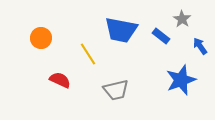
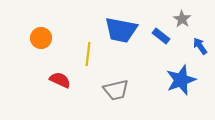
yellow line: rotated 40 degrees clockwise
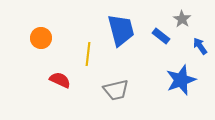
blue trapezoid: rotated 116 degrees counterclockwise
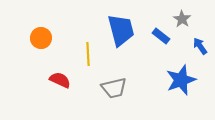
yellow line: rotated 10 degrees counterclockwise
gray trapezoid: moved 2 px left, 2 px up
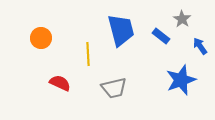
red semicircle: moved 3 px down
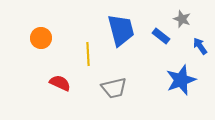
gray star: rotated 12 degrees counterclockwise
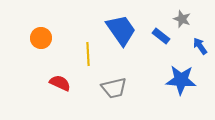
blue trapezoid: rotated 20 degrees counterclockwise
blue star: rotated 24 degrees clockwise
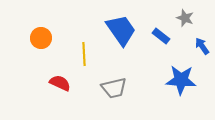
gray star: moved 3 px right, 1 px up
blue arrow: moved 2 px right
yellow line: moved 4 px left
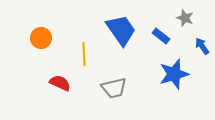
blue star: moved 7 px left, 6 px up; rotated 20 degrees counterclockwise
